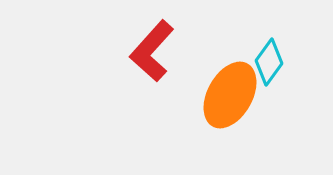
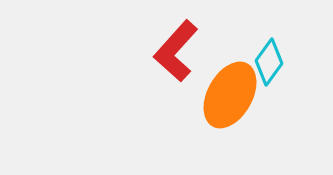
red L-shape: moved 24 px right
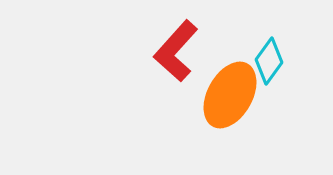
cyan diamond: moved 1 px up
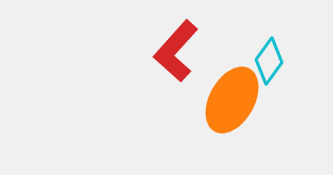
orange ellipse: moved 2 px right, 5 px down
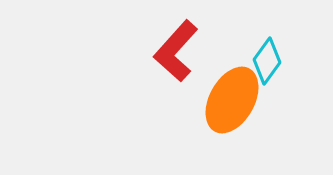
cyan diamond: moved 2 px left
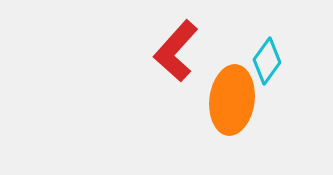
orange ellipse: rotated 22 degrees counterclockwise
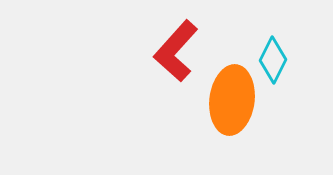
cyan diamond: moved 6 px right, 1 px up; rotated 9 degrees counterclockwise
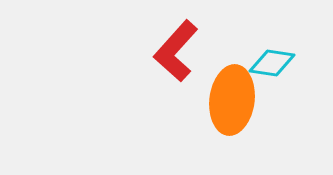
cyan diamond: moved 1 px left, 3 px down; rotated 72 degrees clockwise
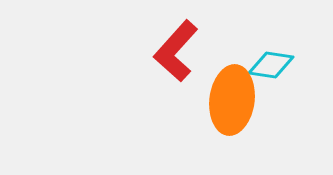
cyan diamond: moved 1 px left, 2 px down
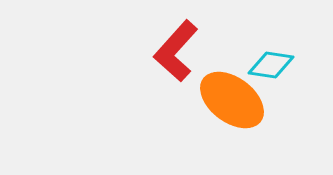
orange ellipse: rotated 60 degrees counterclockwise
